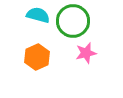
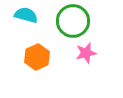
cyan semicircle: moved 12 px left
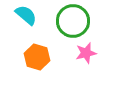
cyan semicircle: rotated 25 degrees clockwise
orange hexagon: rotated 20 degrees counterclockwise
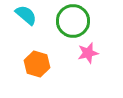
pink star: moved 2 px right
orange hexagon: moved 7 px down
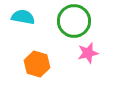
cyan semicircle: moved 3 px left, 2 px down; rotated 30 degrees counterclockwise
green circle: moved 1 px right
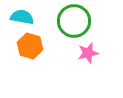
cyan semicircle: moved 1 px left
orange hexagon: moved 7 px left, 18 px up
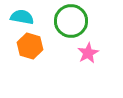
green circle: moved 3 px left
pink star: rotated 15 degrees counterclockwise
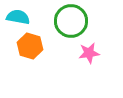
cyan semicircle: moved 4 px left
pink star: moved 1 px right; rotated 20 degrees clockwise
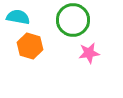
green circle: moved 2 px right, 1 px up
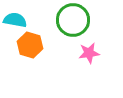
cyan semicircle: moved 3 px left, 3 px down
orange hexagon: moved 1 px up
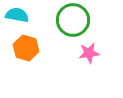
cyan semicircle: moved 2 px right, 5 px up
orange hexagon: moved 4 px left, 3 px down
